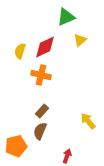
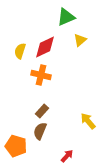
orange pentagon: rotated 30 degrees clockwise
red arrow: rotated 24 degrees clockwise
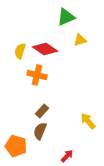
yellow triangle: rotated 24 degrees clockwise
red diamond: moved 2 px down; rotated 60 degrees clockwise
orange cross: moved 4 px left
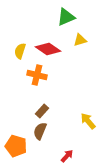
red diamond: moved 3 px right
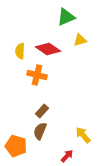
yellow semicircle: rotated 14 degrees counterclockwise
yellow arrow: moved 5 px left, 14 px down
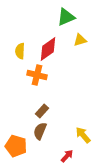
red diamond: rotated 70 degrees counterclockwise
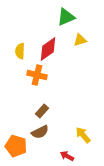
brown semicircle: moved 1 px down; rotated 138 degrees counterclockwise
red arrow: rotated 104 degrees counterclockwise
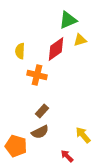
green triangle: moved 2 px right, 3 px down
red diamond: moved 8 px right
red arrow: rotated 16 degrees clockwise
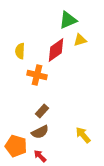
red diamond: moved 1 px down
red arrow: moved 27 px left
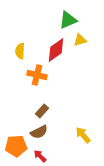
brown semicircle: moved 1 px left
orange pentagon: rotated 20 degrees counterclockwise
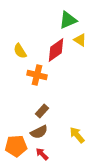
yellow triangle: rotated 48 degrees clockwise
yellow semicircle: rotated 35 degrees counterclockwise
yellow arrow: moved 6 px left
red arrow: moved 2 px right, 2 px up
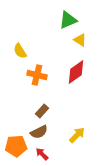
red diamond: moved 20 px right, 22 px down
yellow arrow: rotated 84 degrees clockwise
